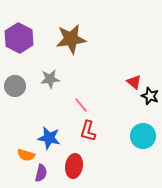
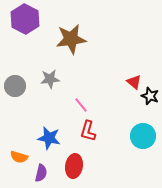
purple hexagon: moved 6 px right, 19 px up
orange semicircle: moved 7 px left, 2 px down
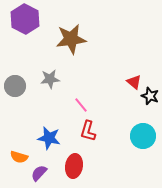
purple semicircle: moved 2 px left; rotated 150 degrees counterclockwise
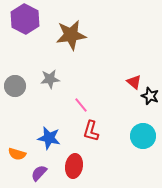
brown star: moved 4 px up
red L-shape: moved 3 px right
orange semicircle: moved 2 px left, 3 px up
